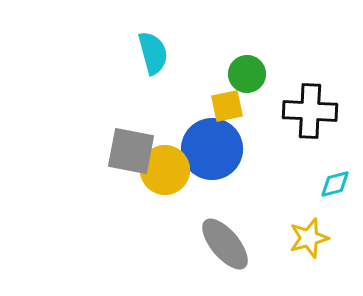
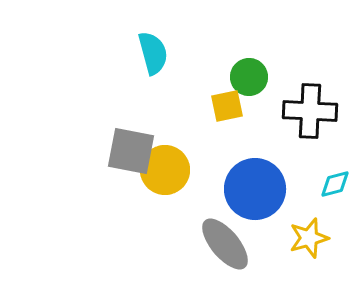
green circle: moved 2 px right, 3 px down
blue circle: moved 43 px right, 40 px down
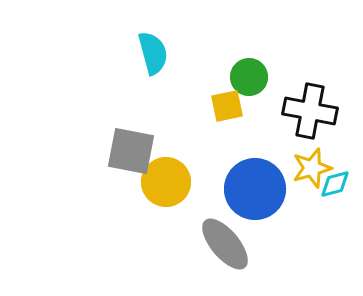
black cross: rotated 8 degrees clockwise
yellow circle: moved 1 px right, 12 px down
yellow star: moved 3 px right, 70 px up
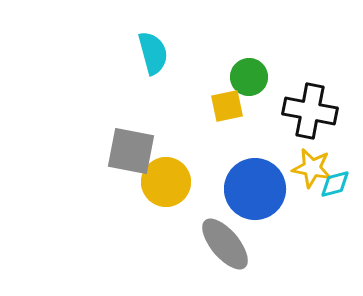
yellow star: rotated 27 degrees clockwise
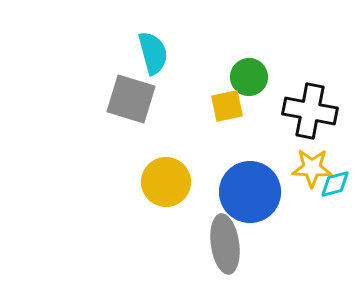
gray square: moved 52 px up; rotated 6 degrees clockwise
yellow star: rotated 9 degrees counterclockwise
blue circle: moved 5 px left, 3 px down
gray ellipse: rotated 32 degrees clockwise
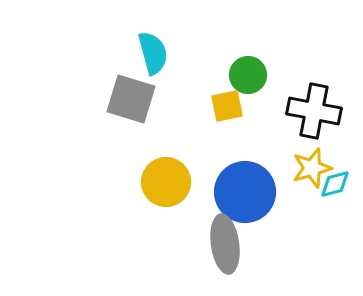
green circle: moved 1 px left, 2 px up
black cross: moved 4 px right
yellow star: rotated 18 degrees counterclockwise
blue circle: moved 5 px left
